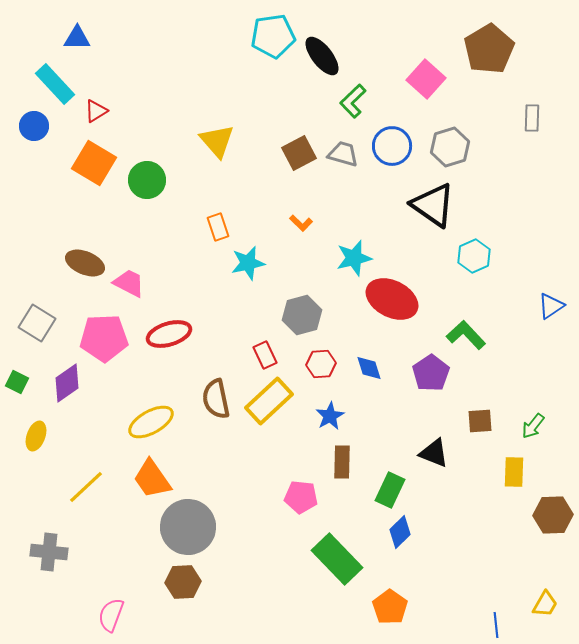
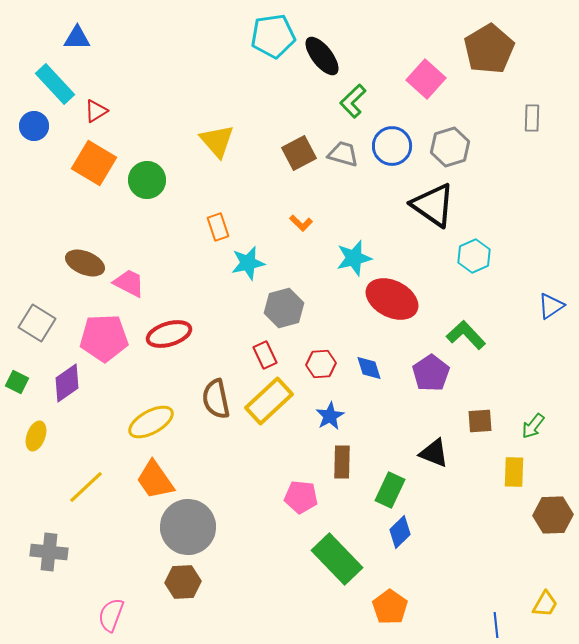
gray hexagon at (302, 315): moved 18 px left, 7 px up
orange trapezoid at (152, 479): moved 3 px right, 1 px down
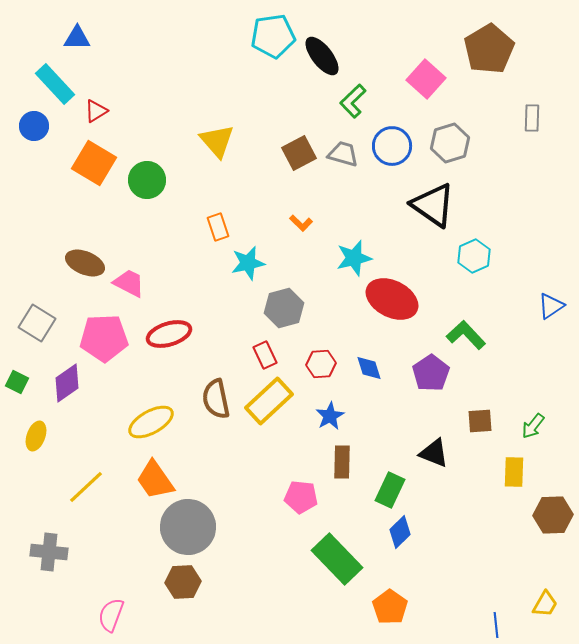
gray hexagon at (450, 147): moved 4 px up
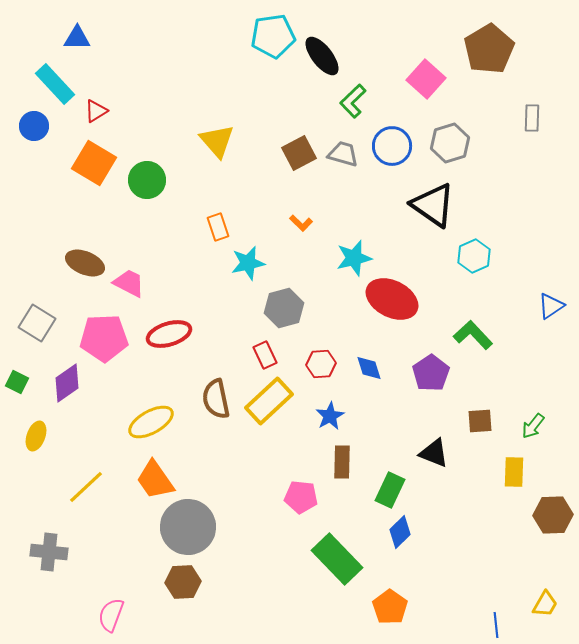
green L-shape at (466, 335): moved 7 px right
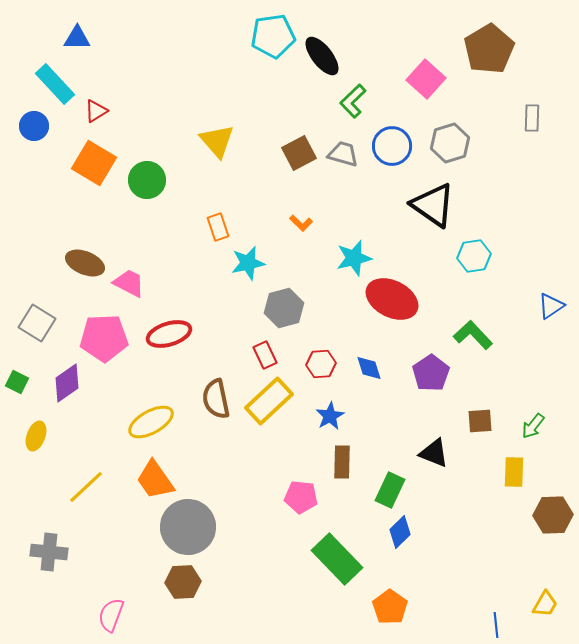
cyan hexagon at (474, 256): rotated 16 degrees clockwise
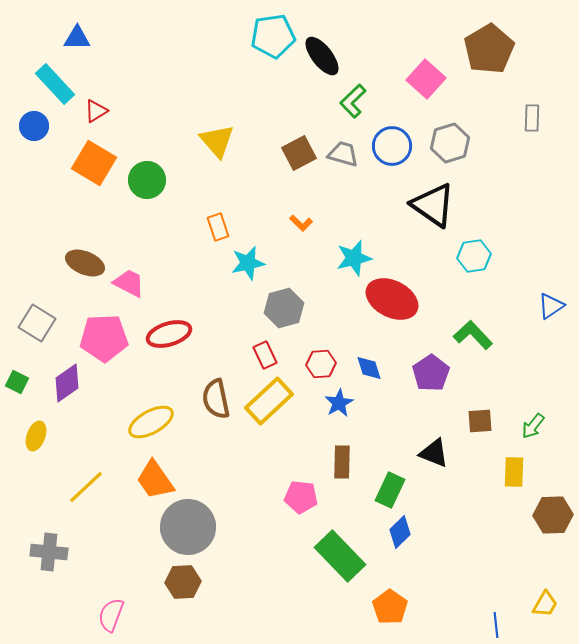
blue star at (330, 416): moved 9 px right, 13 px up
green rectangle at (337, 559): moved 3 px right, 3 px up
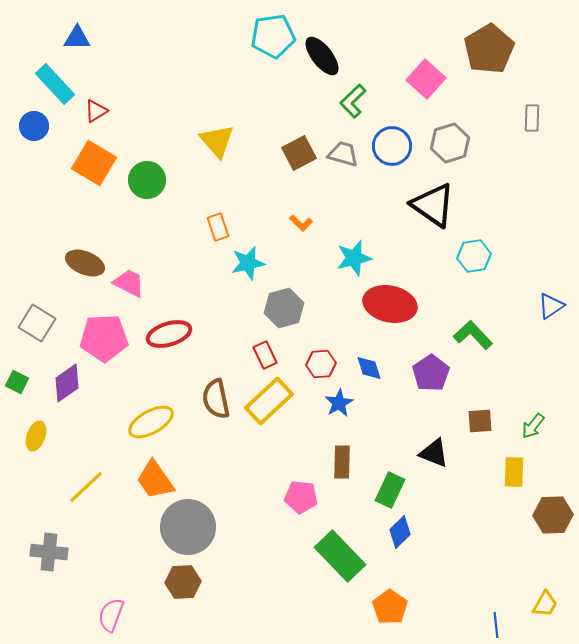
red ellipse at (392, 299): moved 2 px left, 5 px down; rotated 15 degrees counterclockwise
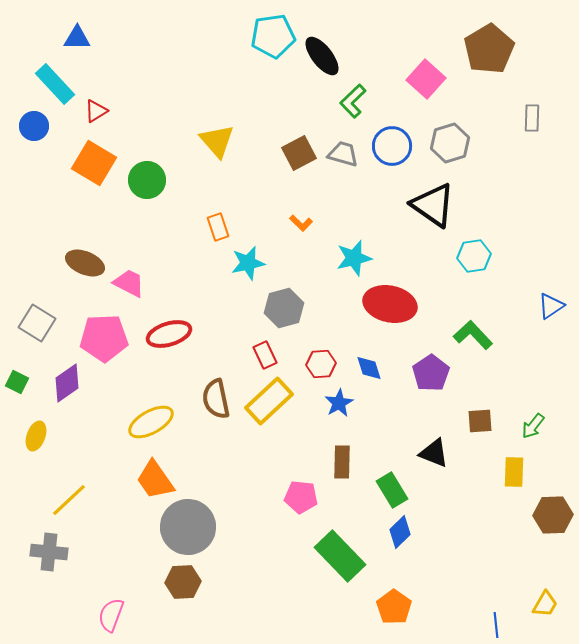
yellow line at (86, 487): moved 17 px left, 13 px down
green rectangle at (390, 490): moved 2 px right; rotated 56 degrees counterclockwise
orange pentagon at (390, 607): moved 4 px right
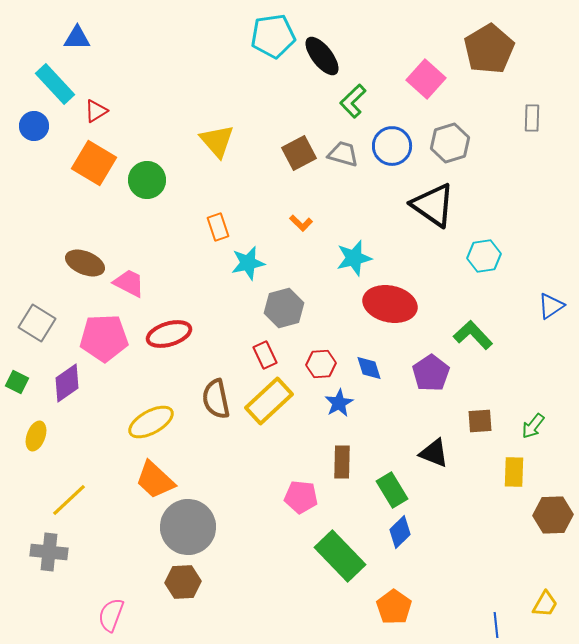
cyan hexagon at (474, 256): moved 10 px right
orange trapezoid at (155, 480): rotated 12 degrees counterclockwise
